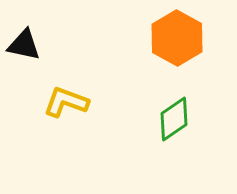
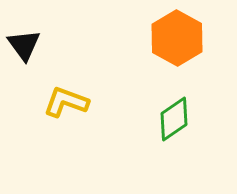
black triangle: rotated 42 degrees clockwise
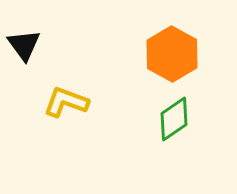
orange hexagon: moved 5 px left, 16 px down
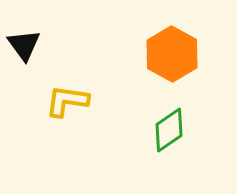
yellow L-shape: moved 1 px right, 1 px up; rotated 12 degrees counterclockwise
green diamond: moved 5 px left, 11 px down
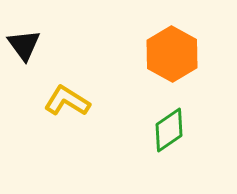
yellow L-shape: rotated 24 degrees clockwise
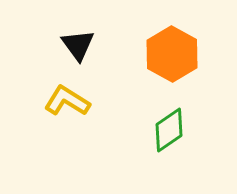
black triangle: moved 54 px right
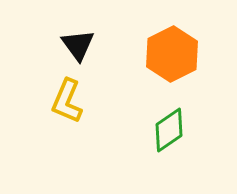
orange hexagon: rotated 4 degrees clockwise
yellow L-shape: rotated 99 degrees counterclockwise
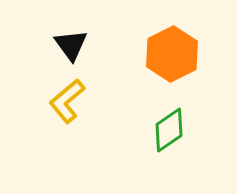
black triangle: moved 7 px left
yellow L-shape: rotated 27 degrees clockwise
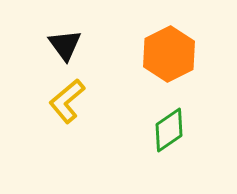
black triangle: moved 6 px left
orange hexagon: moved 3 px left
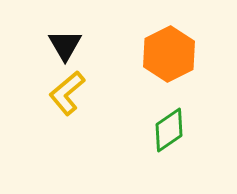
black triangle: rotated 6 degrees clockwise
yellow L-shape: moved 8 px up
